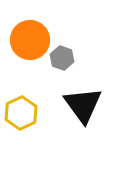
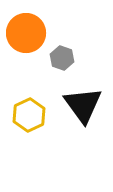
orange circle: moved 4 px left, 7 px up
yellow hexagon: moved 8 px right, 2 px down
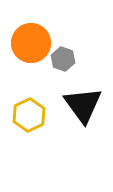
orange circle: moved 5 px right, 10 px down
gray hexagon: moved 1 px right, 1 px down
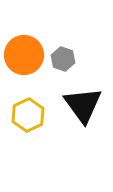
orange circle: moved 7 px left, 12 px down
yellow hexagon: moved 1 px left
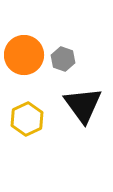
yellow hexagon: moved 1 px left, 4 px down
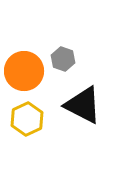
orange circle: moved 16 px down
black triangle: rotated 27 degrees counterclockwise
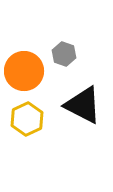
gray hexagon: moved 1 px right, 5 px up
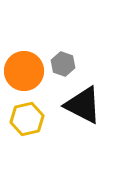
gray hexagon: moved 1 px left, 10 px down
yellow hexagon: rotated 12 degrees clockwise
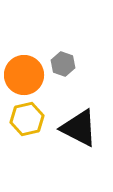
orange circle: moved 4 px down
black triangle: moved 4 px left, 23 px down
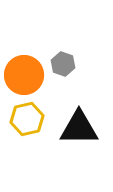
black triangle: rotated 27 degrees counterclockwise
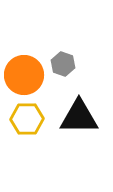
yellow hexagon: rotated 12 degrees clockwise
black triangle: moved 11 px up
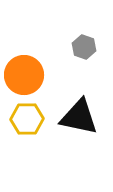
gray hexagon: moved 21 px right, 17 px up
black triangle: rotated 12 degrees clockwise
